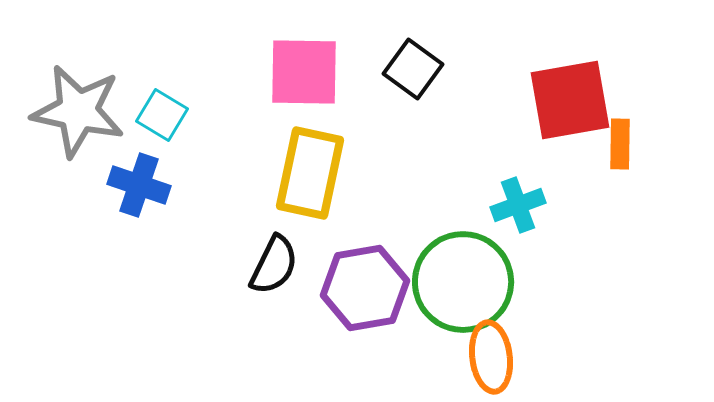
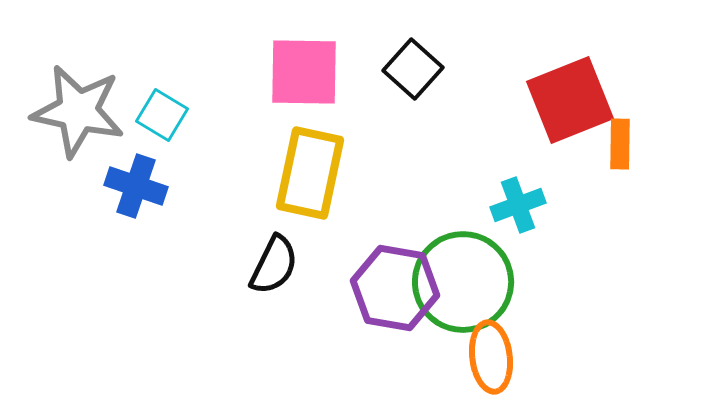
black square: rotated 6 degrees clockwise
red square: rotated 12 degrees counterclockwise
blue cross: moved 3 px left, 1 px down
purple hexagon: moved 30 px right; rotated 20 degrees clockwise
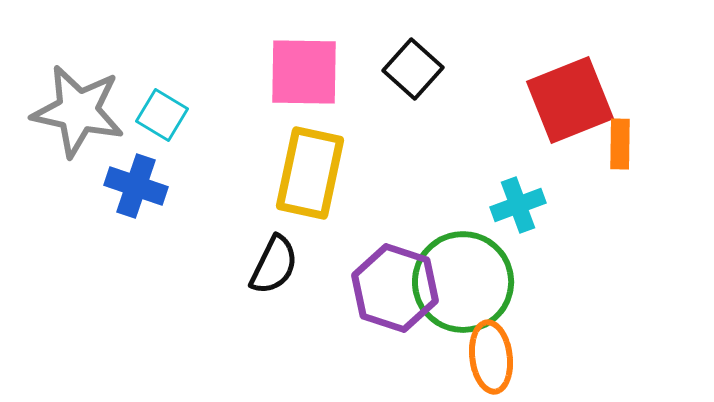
purple hexagon: rotated 8 degrees clockwise
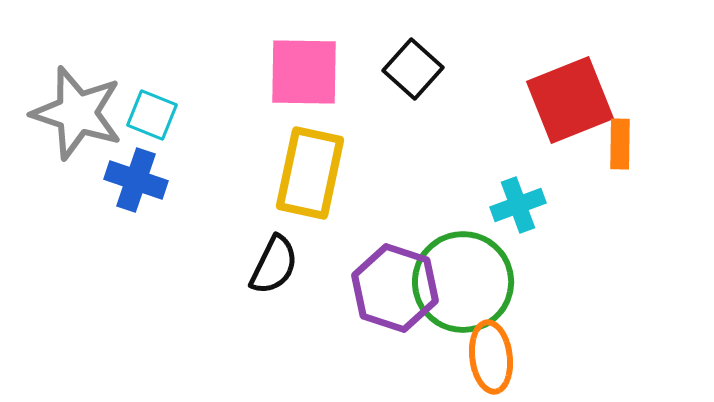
gray star: moved 1 px left, 2 px down; rotated 6 degrees clockwise
cyan square: moved 10 px left; rotated 9 degrees counterclockwise
blue cross: moved 6 px up
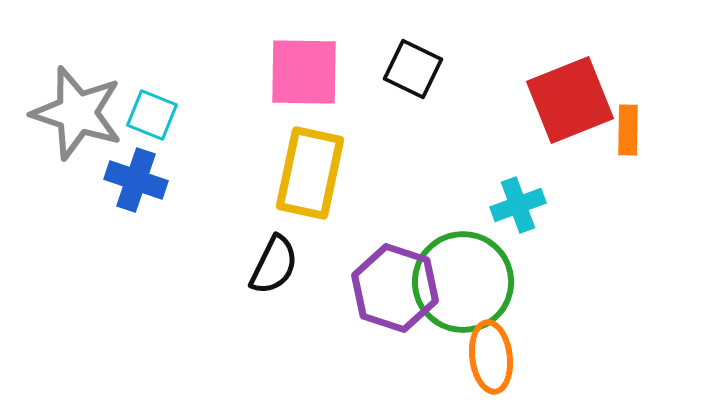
black square: rotated 16 degrees counterclockwise
orange rectangle: moved 8 px right, 14 px up
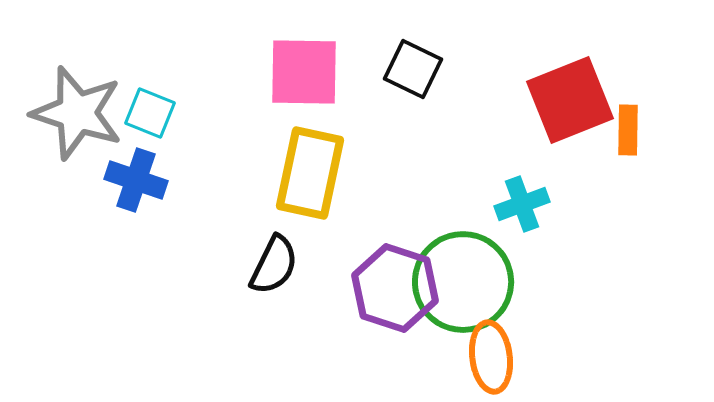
cyan square: moved 2 px left, 2 px up
cyan cross: moved 4 px right, 1 px up
